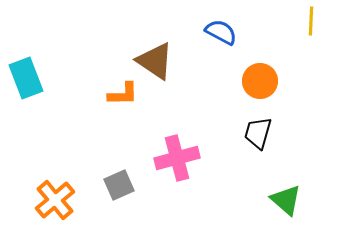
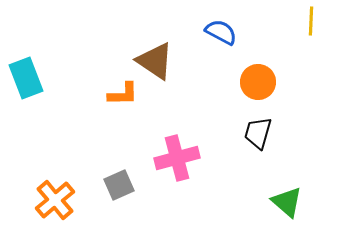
orange circle: moved 2 px left, 1 px down
green triangle: moved 1 px right, 2 px down
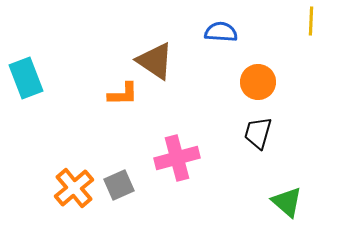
blue semicircle: rotated 24 degrees counterclockwise
orange cross: moved 19 px right, 12 px up
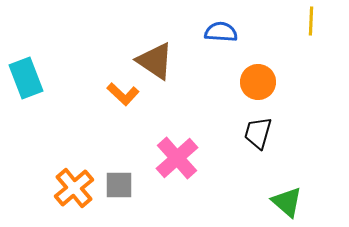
orange L-shape: rotated 44 degrees clockwise
pink cross: rotated 27 degrees counterclockwise
gray square: rotated 24 degrees clockwise
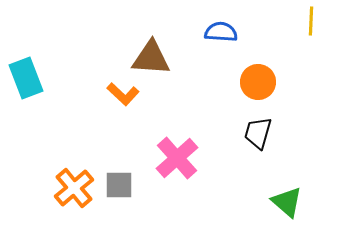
brown triangle: moved 4 px left, 3 px up; rotated 30 degrees counterclockwise
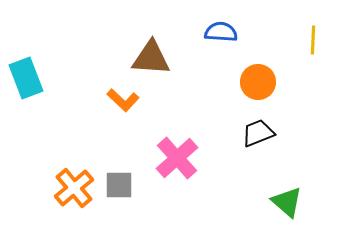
yellow line: moved 2 px right, 19 px down
orange L-shape: moved 6 px down
black trapezoid: rotated 52 degrees clockwise
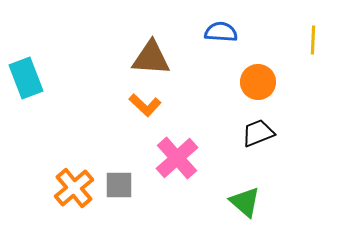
orange L-shape: moved 22 px right, 5 px down
green triangle: moved 42 px left
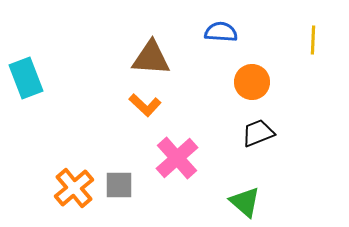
orange circle: moved 6 px left
